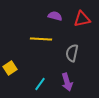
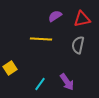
purple semicircle: rotated 48 degrees counterclockwise
gray semicircle: moved 6 px right, 8 px up
purple arrow: rotated 18 degrees counterclockwise
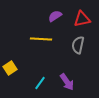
cyan line: moved 1 px up
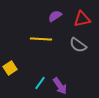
gray semicircle: rotated 66 degrees counterclockwise
purple arrow: moved 7 px left, 4 px down
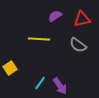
yellow line: moved 2 px left
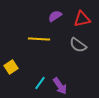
yellow square: moved 1 px right, 1 px up
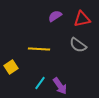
yellow line: moved 10 px down
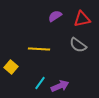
yellow square: rotated 16 degrees counterclockwise
purple arrow: rotated 78 degrees counterclockwise
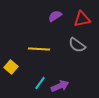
gray semicircle: moved 1 px left
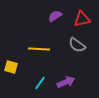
yellow square: rotated 24 degrees counterclockwise
purple arrow: moved 6 px right, 4 px up
